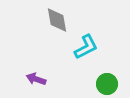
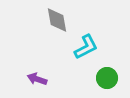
purple arrow: moved 1 px right
green circle: moved 6 px up
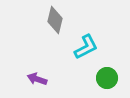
gray diamond: moved 2 px left; rotated 24 degrees clockwise
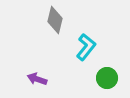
cyan L-shape: rotated 24 degrees counterclockwise
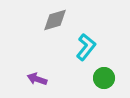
gray diamond: rotated 60 degrees clockwise
green circle: moved 3 px left
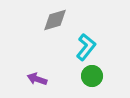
green circle: moved 12 px left, 2 px up
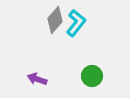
gray diamond: rotated 32 degrees counterclockwise
cyan L-shape: moved 10 px left, 24 px up
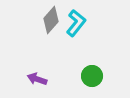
gray diamond: moved 4 px left
